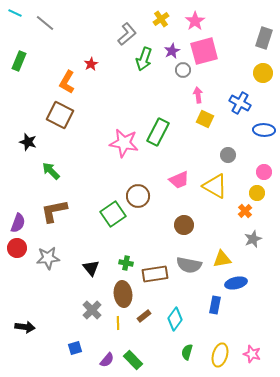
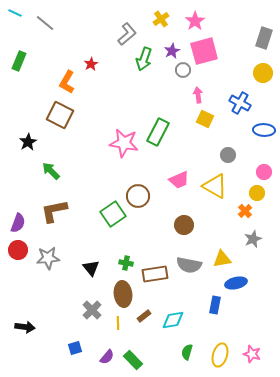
black star at (28, 142): rotated 24 degrees clockwise
red circle at (17, 248): moved 1 px right, 2 px down
cyan diamond at (175, 319): moved 2 px left, 1 px down; rotated 45 degrees clockwise
purple semicircle at (107, 360): moved 3 px up
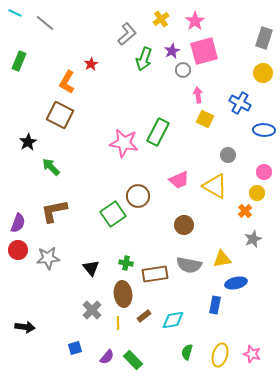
green arrow at (51, 171): moved 4 px up
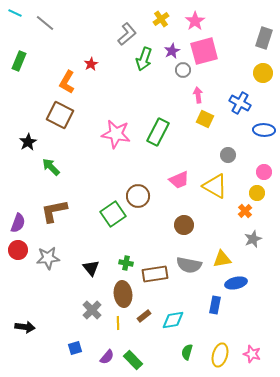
pink star at (124, 143): moved 8 px left, 9 px up
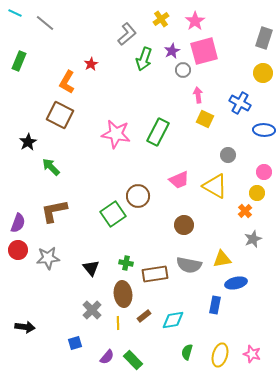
blue square at (75, 348): moved 5 px up
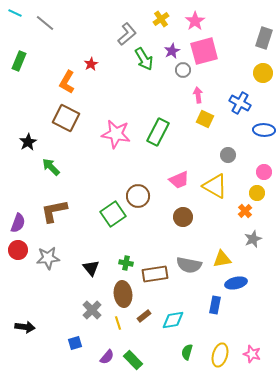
green arrow at (144, 59): rotated 50 degrees counterclockwise
brown square at (60, 115): moved 6 px right, 3 px down
brown circle at (184, 225): moved 1 px left, 8 px up
yellow line at (118, 323): rotated 16 degrees counterclockwise
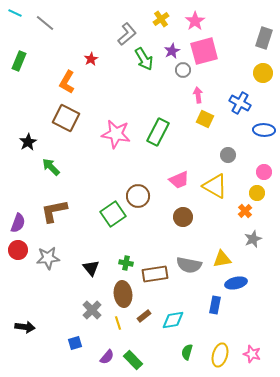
red star at (91, 64): moved 5 px up
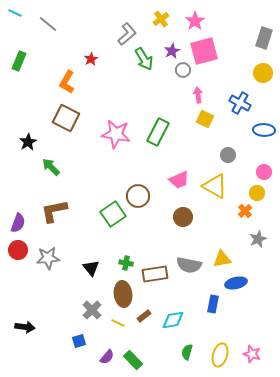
gray line at (45, 23): moved 3 px right, 1 px down
gray star at (253, 239): moved 5 px right
blue rectangle at (215, 305): moved 2 px left, 1 px up
yellow line at (118, 323): rotated 48 degrees counterclockwise
blue square at (75, 343): moved 4 px right, 2 px up
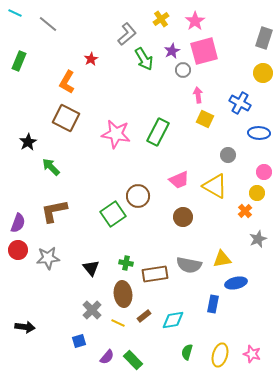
blue ellipse at (264, 130): moved 5 px left, 3 px down
